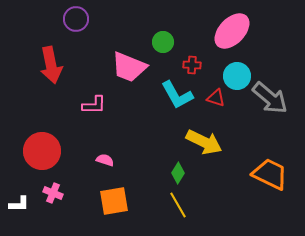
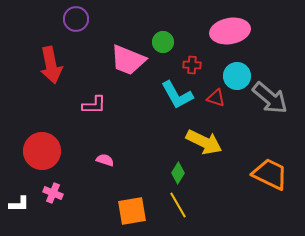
pink ellipse: moved 2 px left; rotated 36 degrees clockwise
pink trapezoid: moved 1 px left, 7 px up
orange square: moved 18 px right, 10 px down
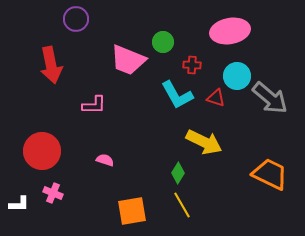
yellow line: moved 4 px right
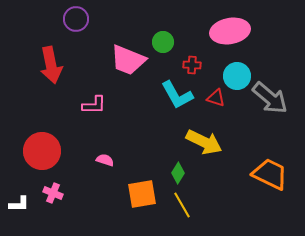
orange square: moved 10 px right, 17 px up
